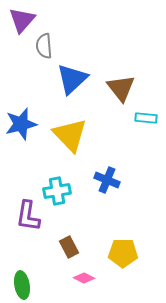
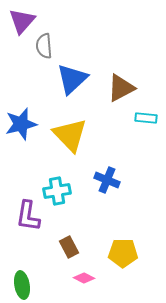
purple triangle: moved 1 px down
brown triangle: rotated 40 degrees clockwise
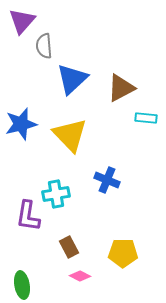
cyan cross: moved 1 px left, 3 px down
pink diamond: moved 4 px left, 2 px up
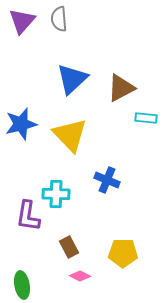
gray semicircle: moved 15 px right, 27 px up
cyan cross: rotated 12 degrees clockwise
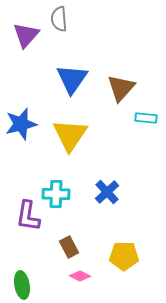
purple triangle: moved 4 px right, 14 px down
blue triangle: rotated 12 degrees counterclockwise
brown triangle: rotated 20 degrees counterclockwise
yellow triangle: rotated 18 degrees clockwise
blue cross: moved 12 px down; rotated 25 degrees clockwise
yellow pentagon: moved 1 px right, 3 px down
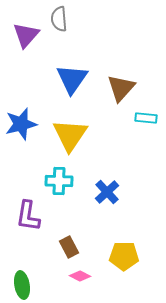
cyan cross: moved 3 px right, 13 px up
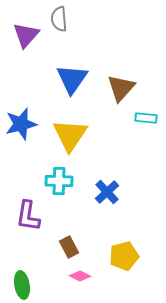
yellow pentagon: rotated 16 degrees counterclockwise
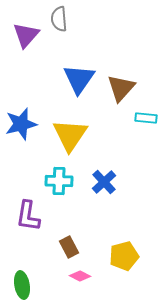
blue triangle: moved 7 px right
blue cross: moved 3 px left, 10 px up
